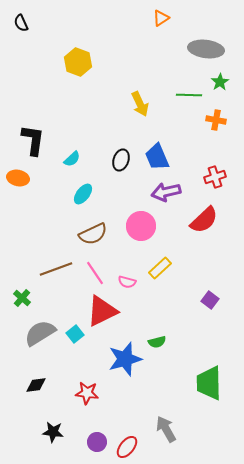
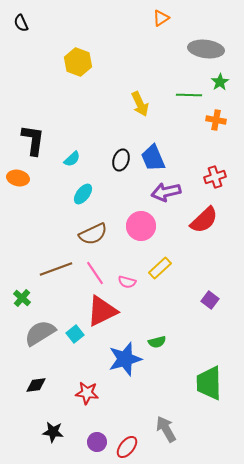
blue trapezoid: moved 4 px left, 1 px down
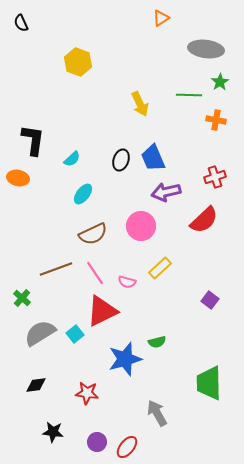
gray arrow: moved 9 px left, 16 px up
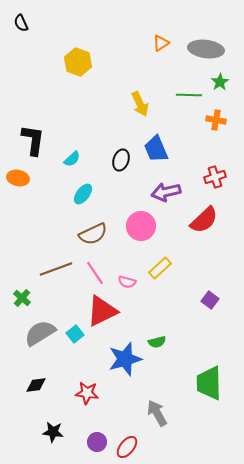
orange triangle: moved 25 px down
blue trapezoid: moved 3 px right, 9 px up
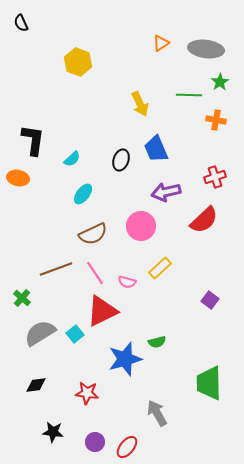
purple circle: moved 2 px left
